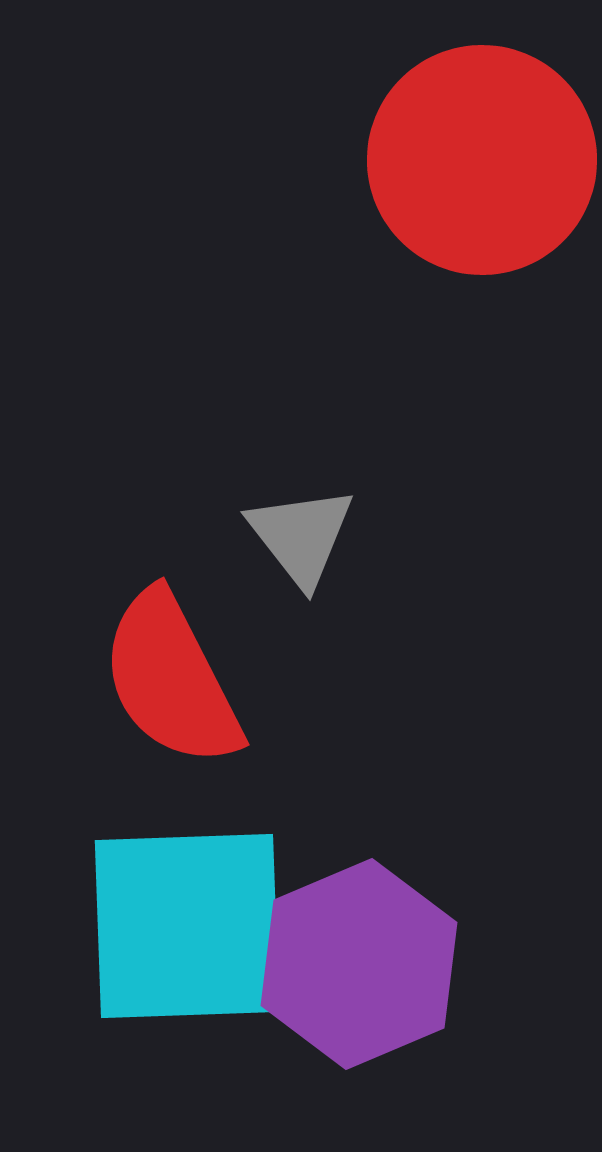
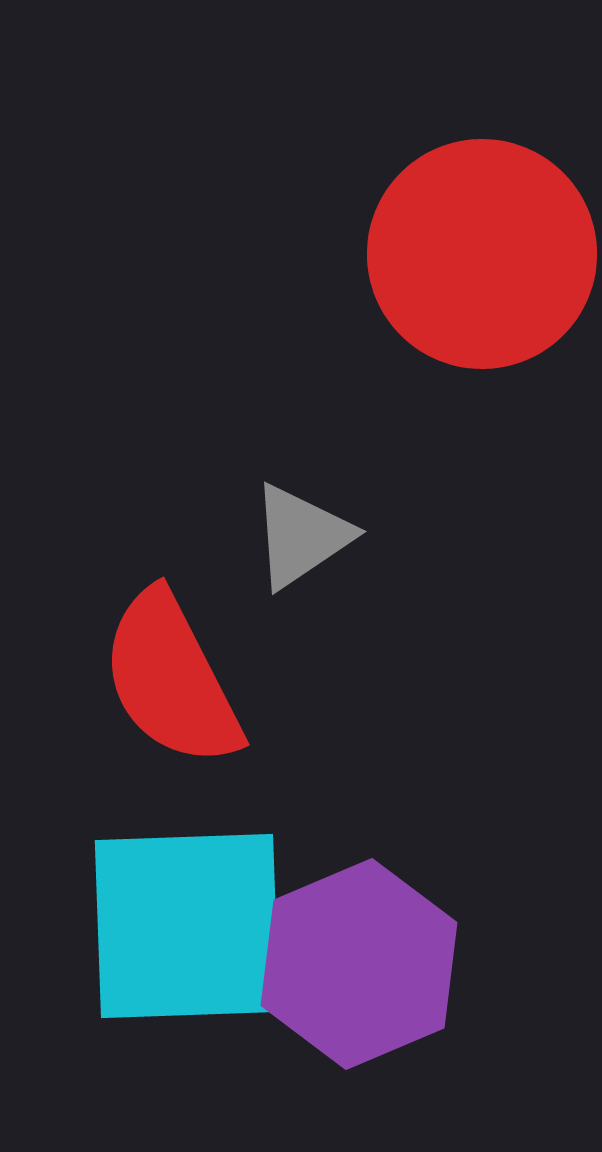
red circle: moved 94 px down
gray triangle: rotated 34 degrees clockwise
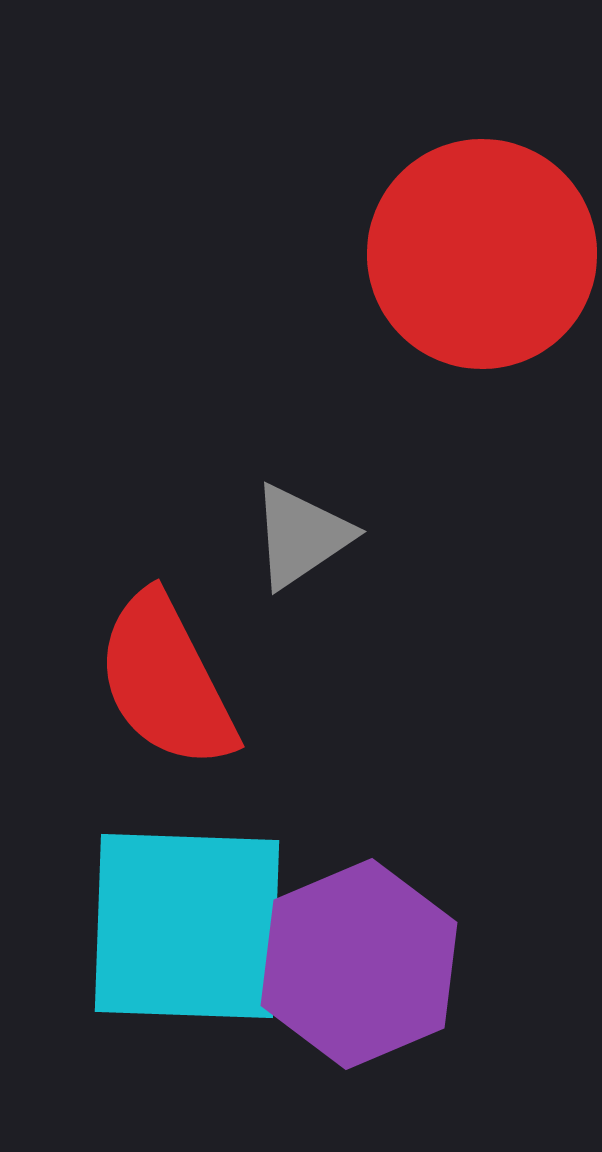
red semicircle: moved 5 px left, 2 px down
cyan square: rotated 4 degrees clockwise
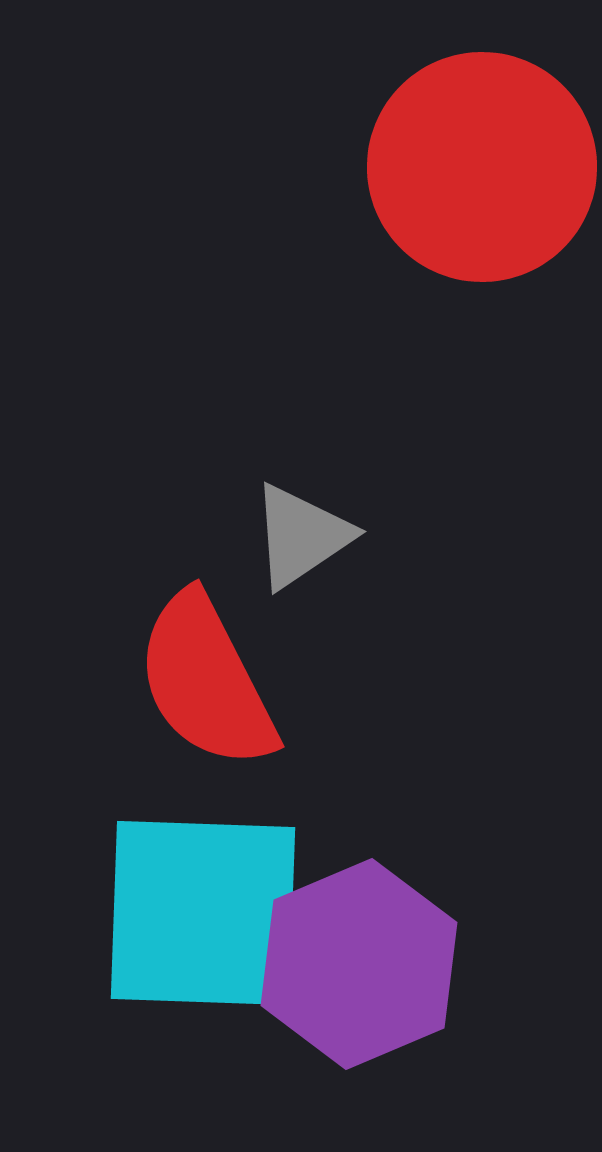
red circle: moved 87 px up
red semicircle: moved 40 px right
cyan square: moved 16 px right, 13 px up
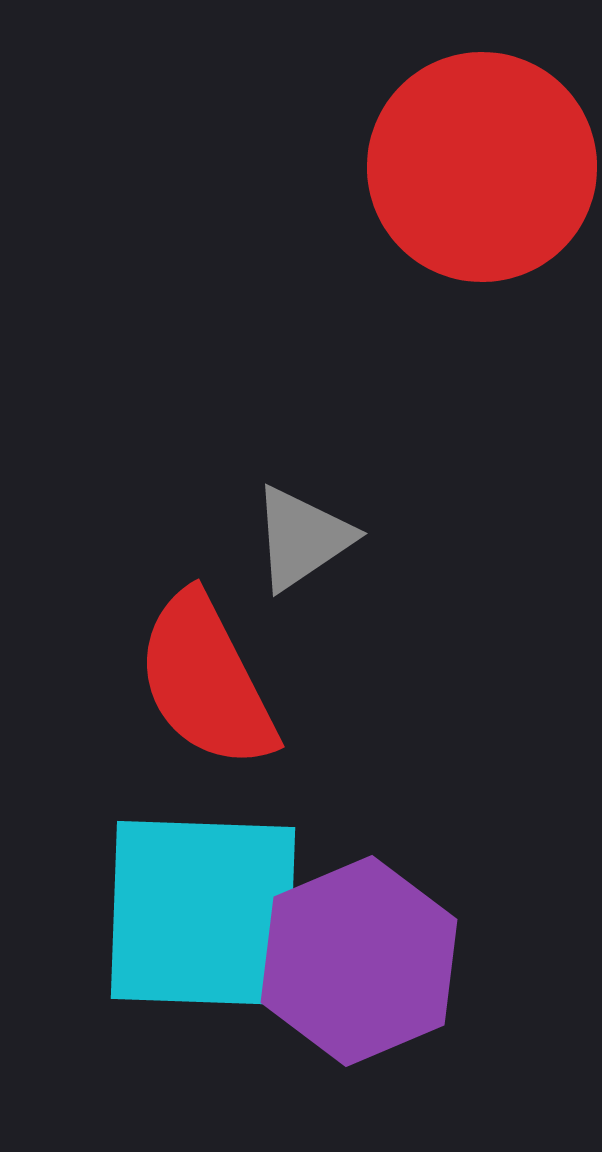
gray triangle: moved 1 px right, 2 px down
purple hexagon: moved 3 px up
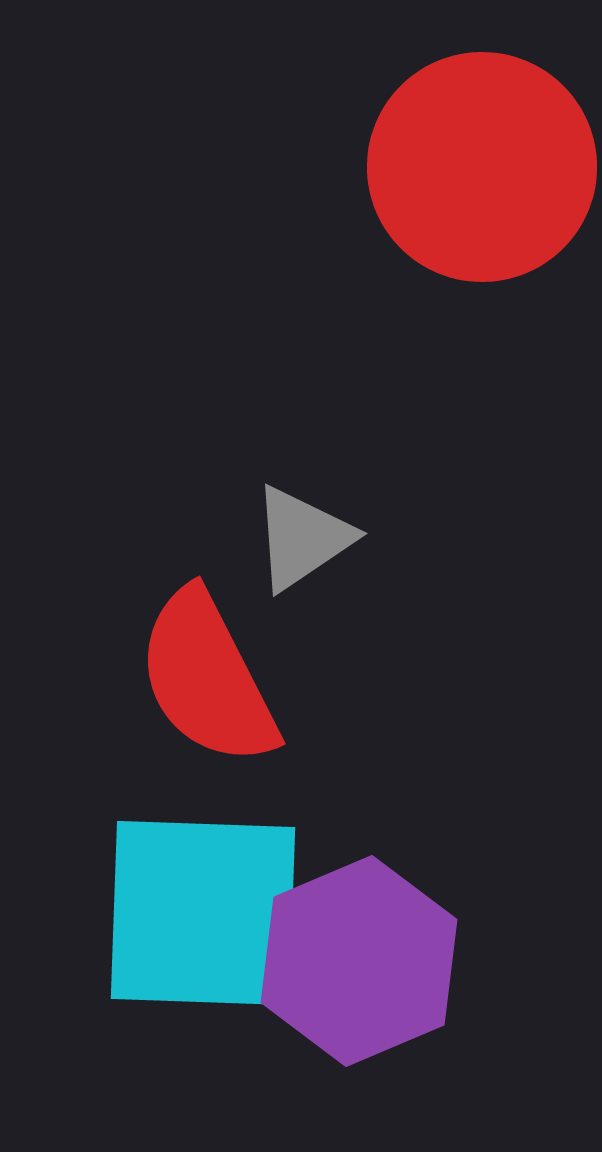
red semicircle: moved 1 px right, 3 px up
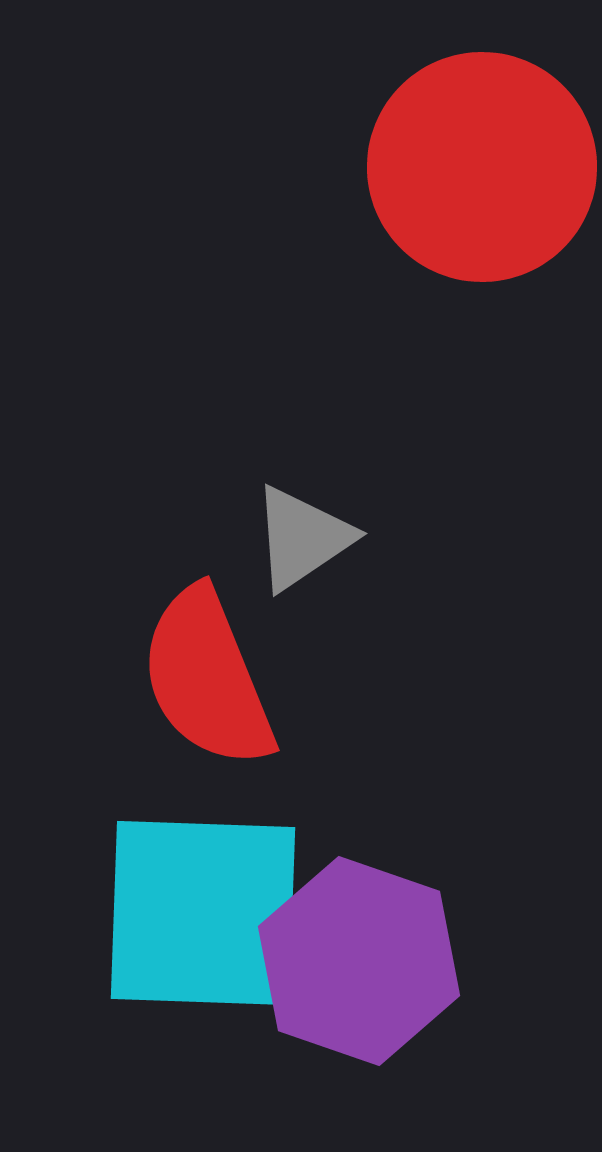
red semicircle: rotated 5 degrees clockwise
purple hexagon: rotated 18 degrees counterclockwise
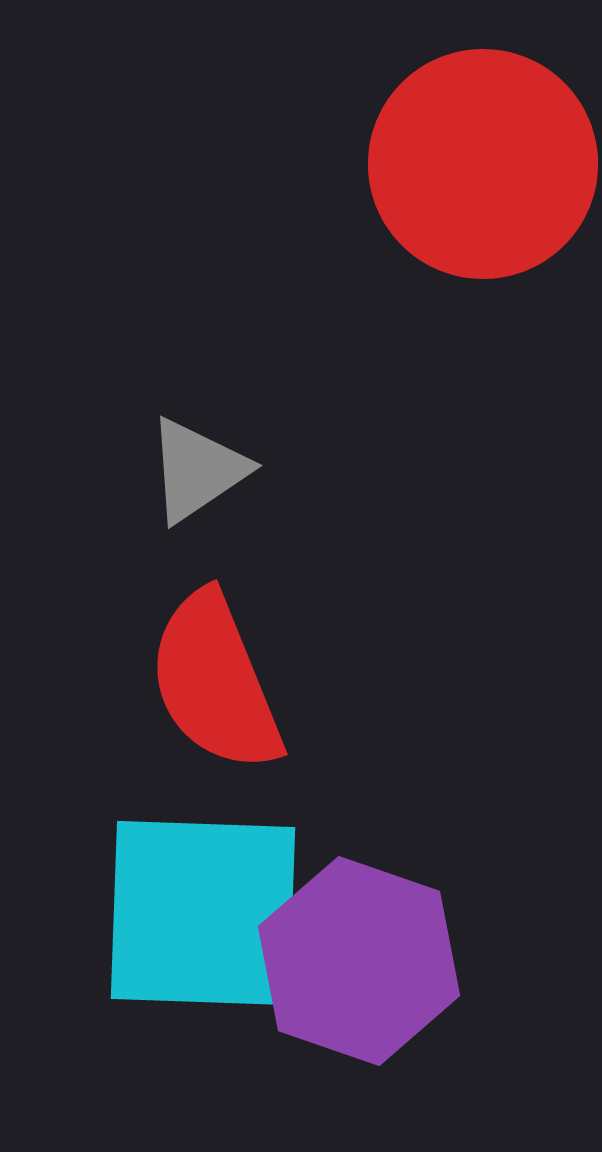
red circle: moved 1 px right, 3 px up
gray triangle: moved 105 px left, 68 px up
red semicircle: moved 8 px right, 4 px down
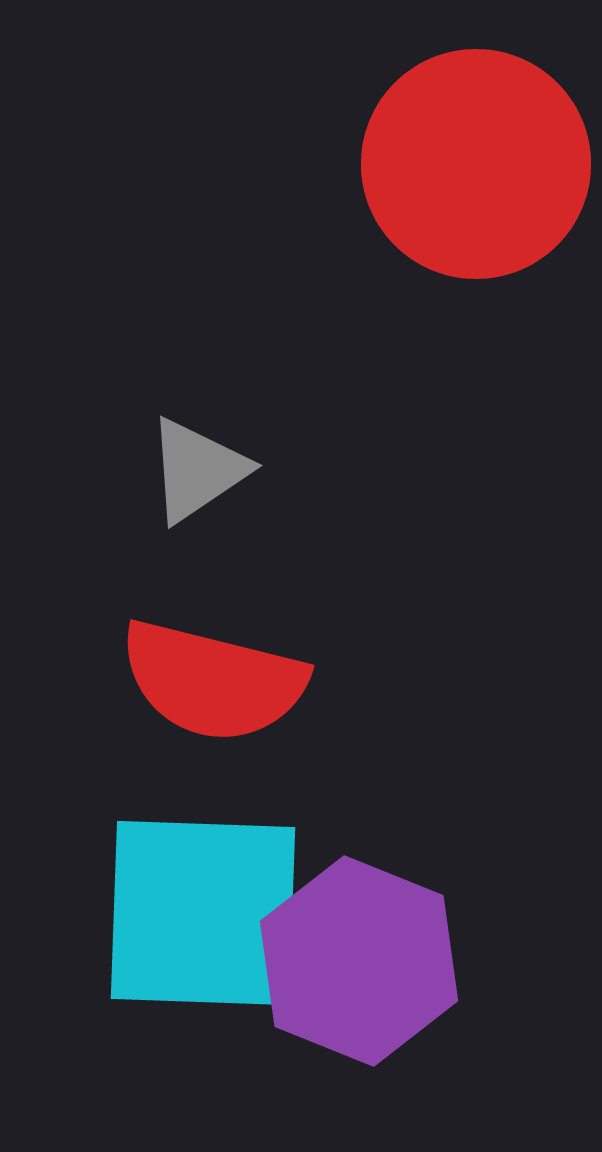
red circle: moved 7 px left
red semicircle: moved 2 px left, 1 px up; rotated 54 degrees counterclockwise
purple hexagon: rotated 3 degrees clockwise
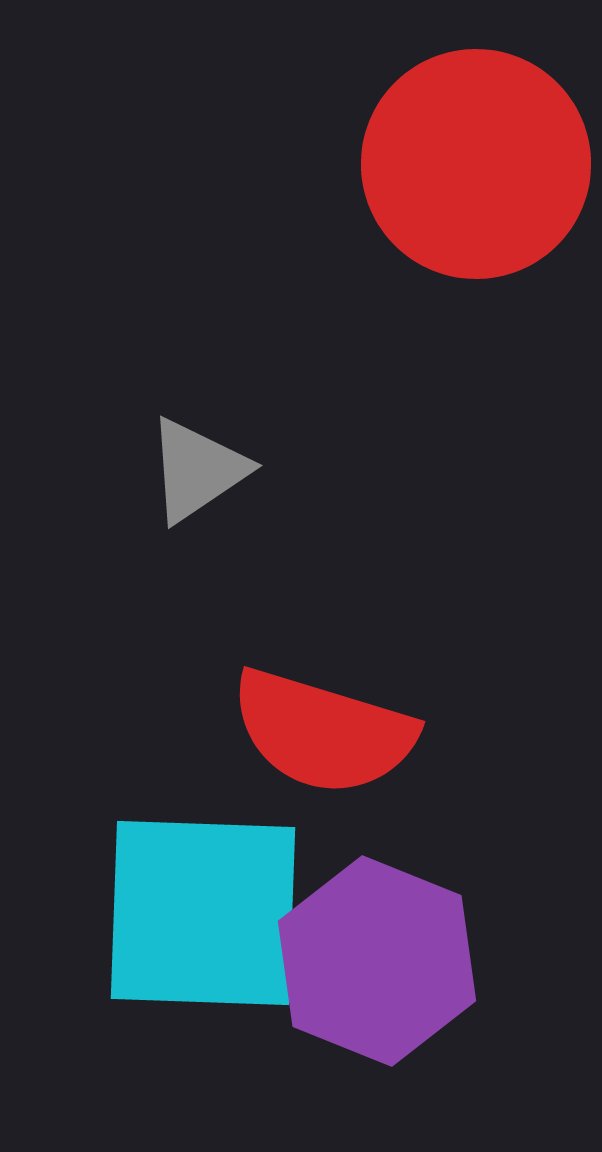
red semicircle: moved 110 px right, 51 px down; rotated 3 degrees clockwise
purple hexagon: moved 18 px right
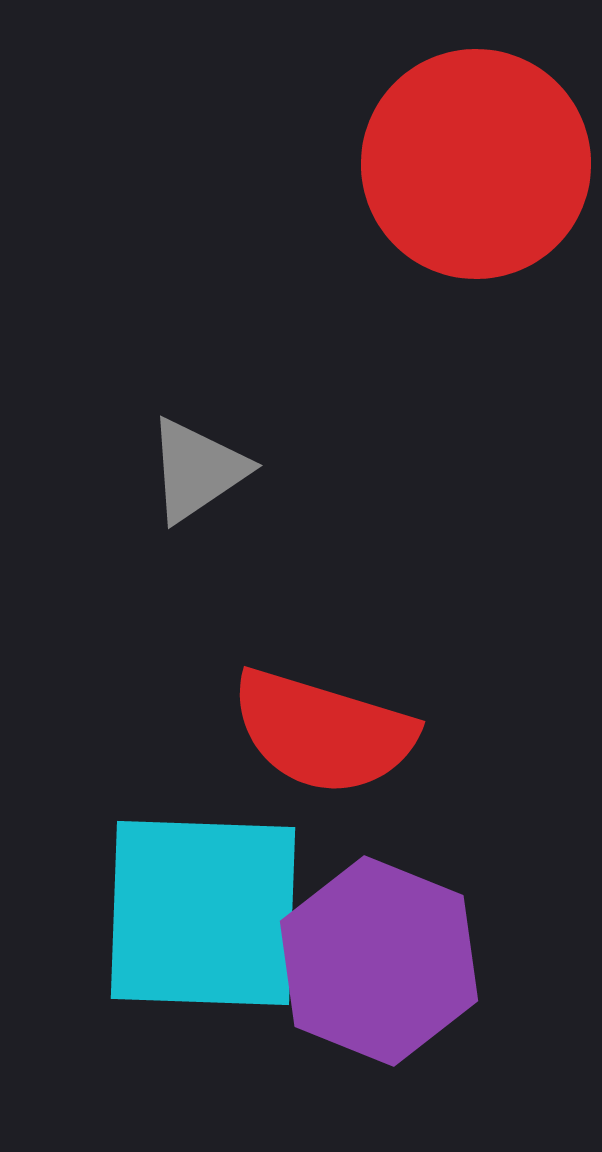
purple hexagon: moved 2 px right
